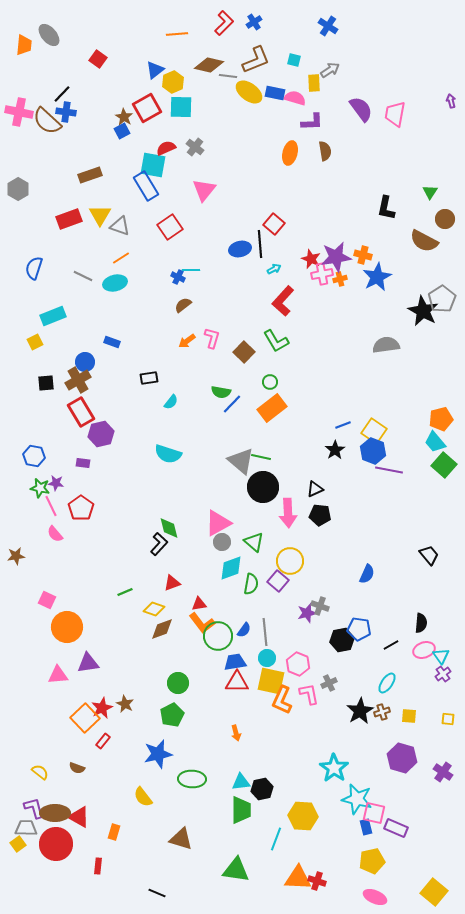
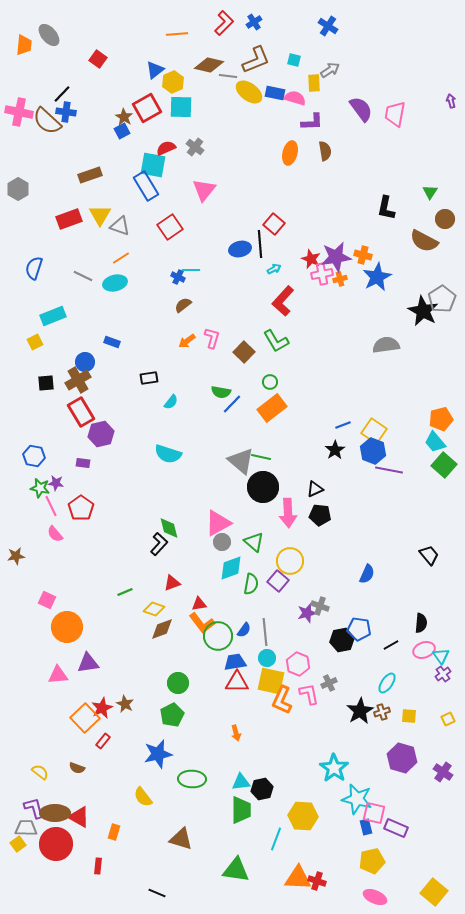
yellow square at (448, 719): rotated 32 degrees counterclockwise
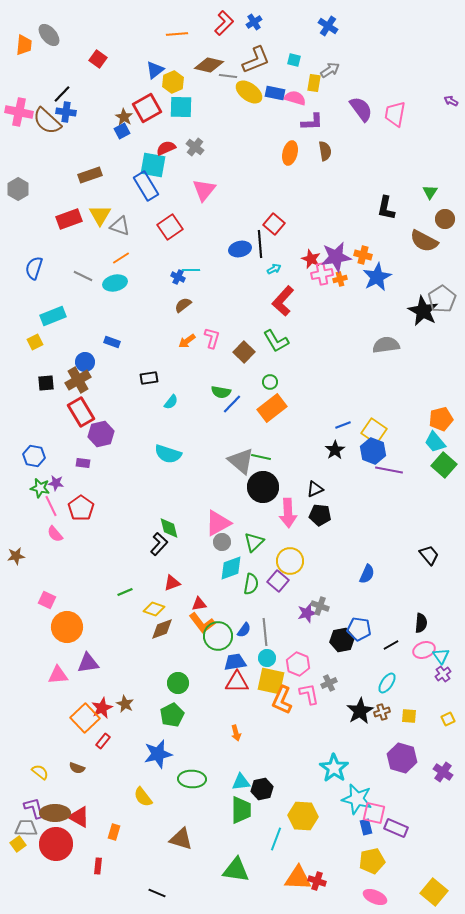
yellow rectangle at (314, 83): rotated 12 degrees clockwise
purple arrow at (451, 101): rotated 48 degrees counterclockwise
green triangle at (254, 542): rotated 35 degrees clockwise
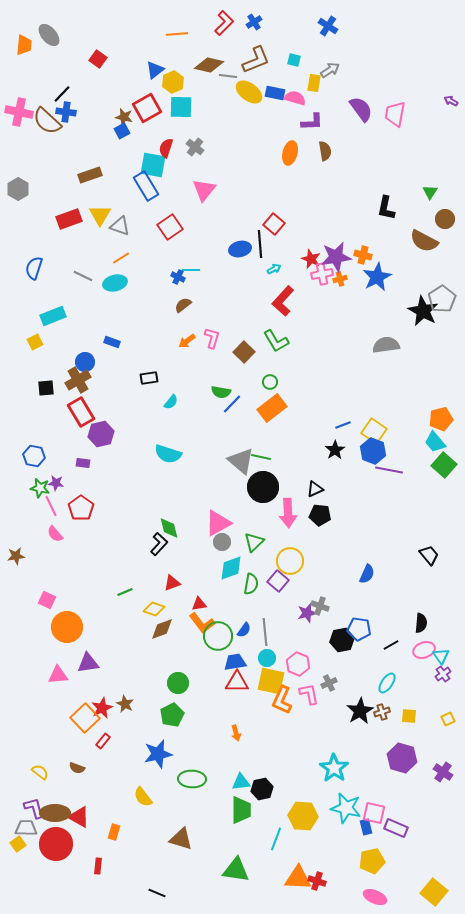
brown star at (124, 117): rotated 18 degrees counterclockwise
red semicircle at (166, 148): rotated 48 degrees counterclockwise
black square at (46, 383): moved 5 px down
cyan star at (357, 799): moved 11 px left, 9 px down
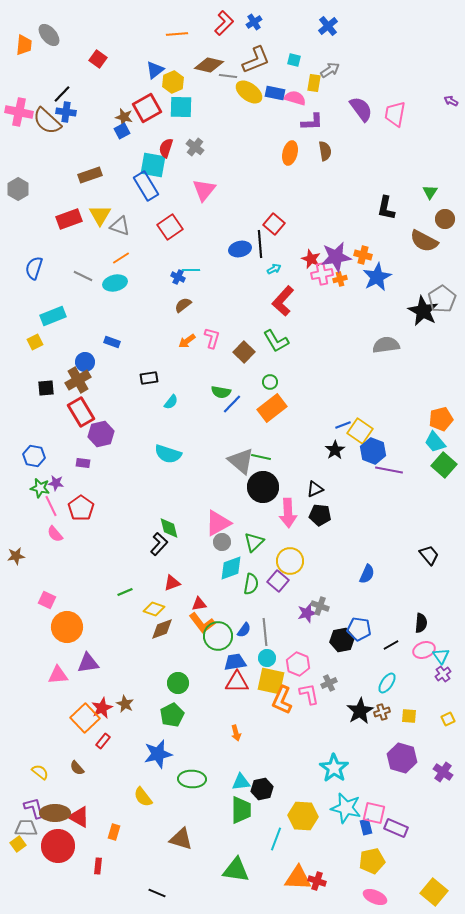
blue cross at (328, 26): rotated 18 degrees clockwise
yellow square at (374, 431): moved 14 px left
brown semicircle at (77, 768): rotated 28 degrees clockwise
red circle at (56, 844): moved 2 px right, 2 px down
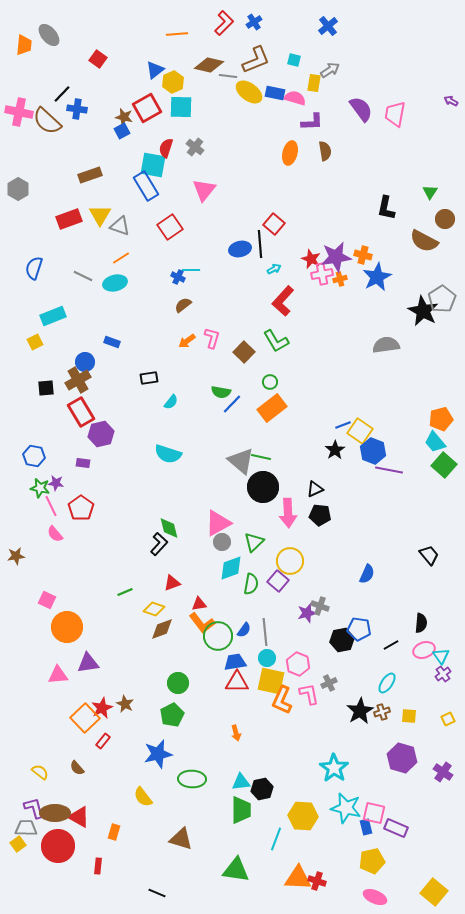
blue cross at (66, 112): moved 11 px right, 3 px up
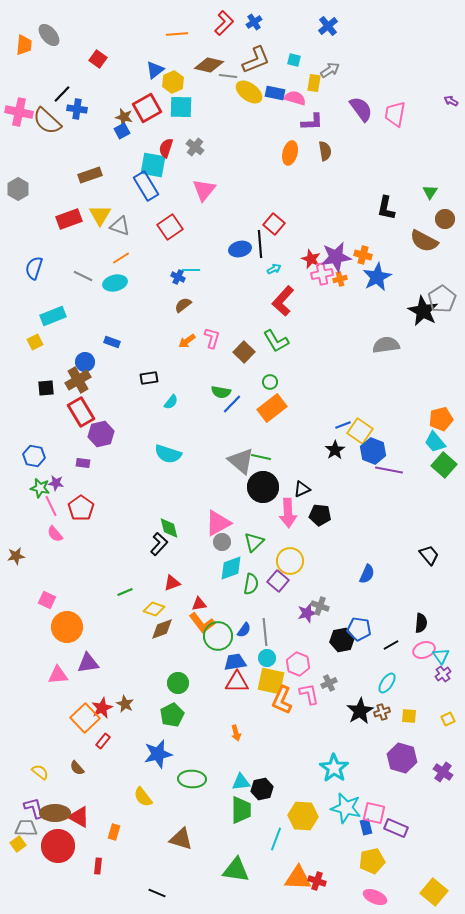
black triangle at (315, 489): moved 13 px left
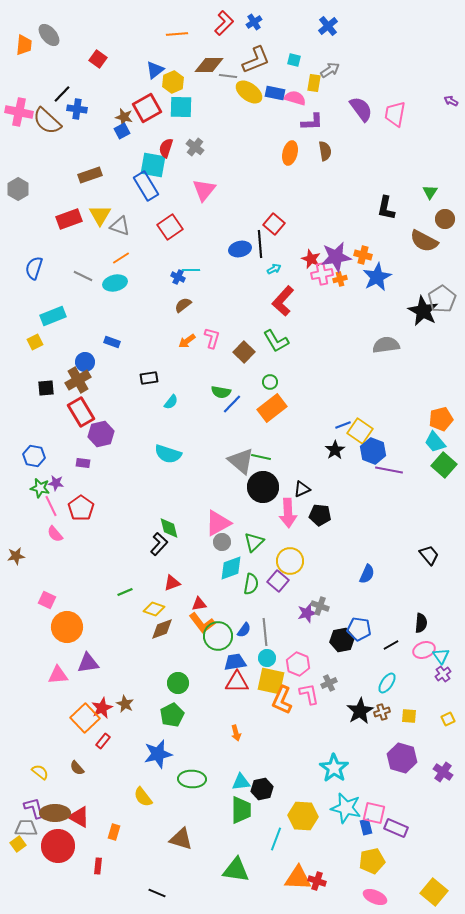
brown diamond at (209, 65): rotated 12 degrees counterclockwise
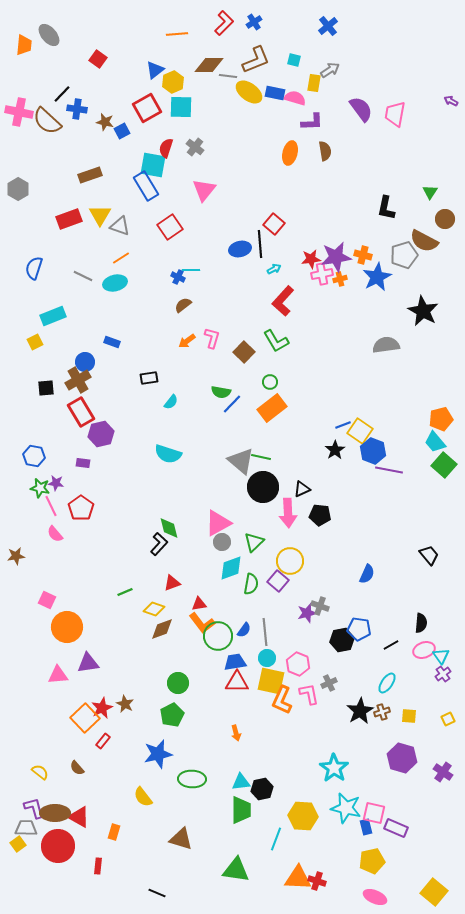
brown star at (124, 117): moved 19 px left, 5 px down
red star at (311, 259): rotated 30 degrees counterclockwise
gray pentagon at (442, 299): moved 38 px left, 44 px up; rotated 16 degrees clockwise
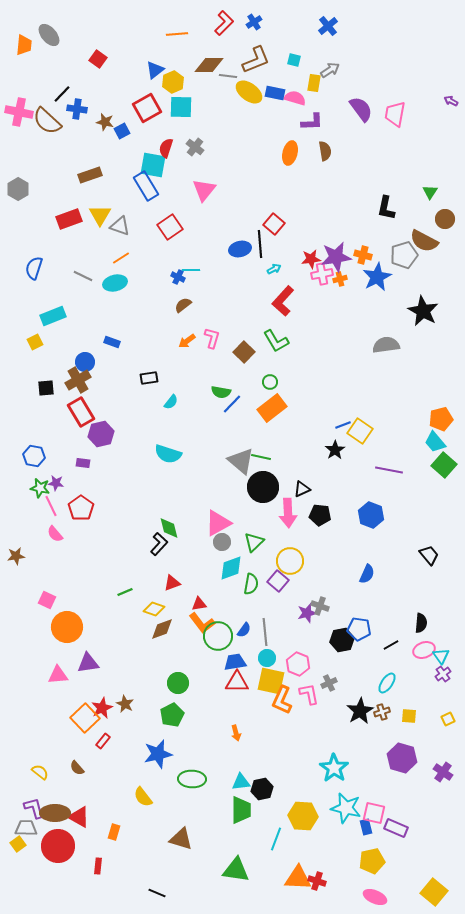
blue hexagon at (373, 451): moved 2 px left, 64 px down
